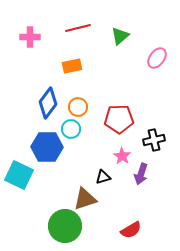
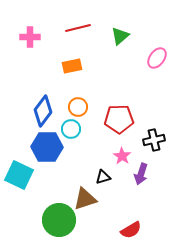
blue diamond: moved 5 px left, 8 px down
green circle: moved 6 px left, 6 px up
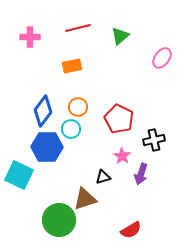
pink ellipse: moved 5 px right
red pentagon: rotated 28 degrees clockwise
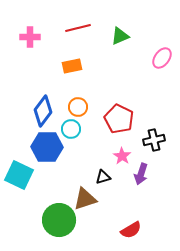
green triangle: rotated 18 degrees clockwise
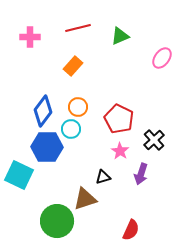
orange rectangle: moved 1 px right; rotated 36 degrees counterclockwise
black cross: rotated 30 degrees counterclockwise
pink star: moved 2 px left, 5 px up
green circle: moved 2 px left, 1 px down
red semicircle: rotated 35 degrees counterclockwise
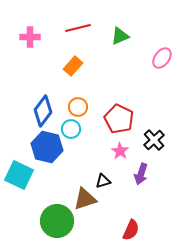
blue hexagon: rotated 12 degrees clockwise
black triangle: moved 4 px down
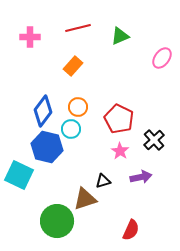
purple arrow: moved 3 px down; rotated 120 degrees counterclockwise
